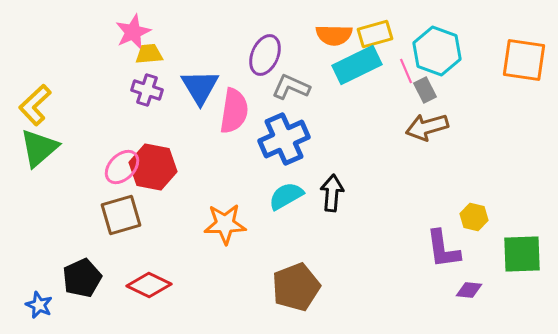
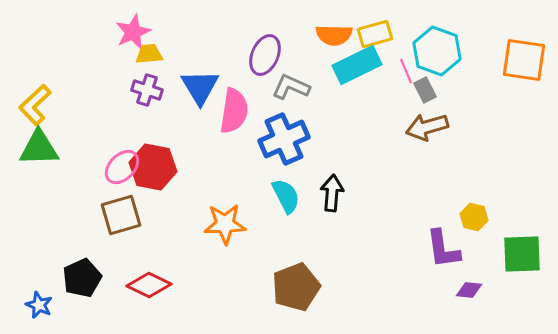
green triangle: rotated 39 degrees clockwise
cyan semicircle: rotated 93 degrees clockwise
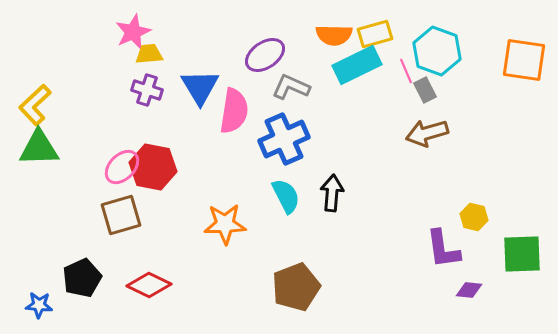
purple ellipse: rotated 33 degrees clockwise
brown arrow: moved 6 px down
blue star: rotated 20 degrees counterclockwise
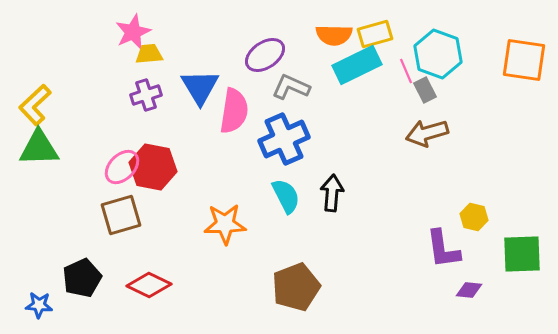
cyan hexagon: moved 1 px right, 3 px down
purple cross: moved 1 px left, 5 px down; rotated 36 degrees counterclockwise
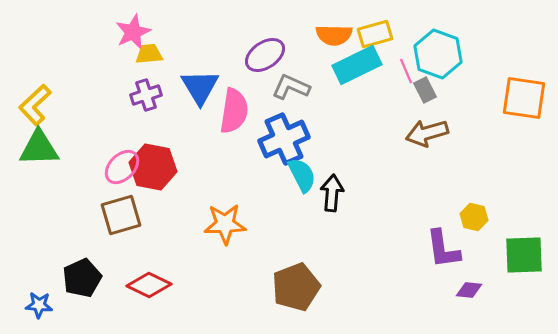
orange square: moved 38 px down
cyan semicircle: moved 16 px right, 21 px up
green square: moved 2 px right, 1 px down
